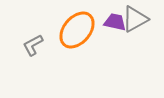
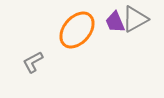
purple trapezoid: rotated 125 degrees counterclockwise
gray L-shape: moved 17 px down
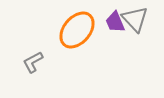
gray triangle: rotated 44 degrees counterclockwise
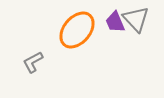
gray triangle: moved 1 px right
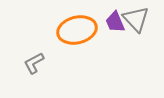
orange ellipse: rotated 36 degrees clockwise
gray L-shape: moved 1 px right, 1 px down
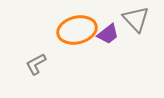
purple trapezoid: moved 7 px left, 12 px down; rotated 105 degrees counterclockwise
gray L-shape: moved 2 px right, 1 px down
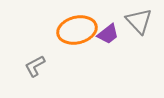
gray triangle: moved 3 px right, 2 px down
gray L-shape: moved 1 px left, 2 px down
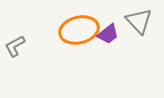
orange ellipse: moved 2 px right
gray L-shape: moved 20 px left, 20 px up
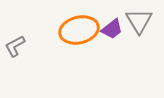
gray triangle: rotated 12 degrees clockwise
purple trapezoid: moved 4 px right, 5 px up
